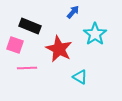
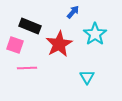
red star: moved 5 px up; rotated 16 degrees clockwise
cyan triangle: moved 7 px right; rotated 28 degrees clockwise
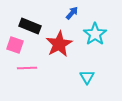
blue arrow: moved 1 px left, 1 px down
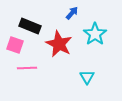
red star: rotated 16 degrees counterclockwise
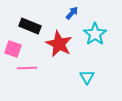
pink square: moved 2 px left, 4 px down
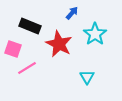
pink line: rotated 30 degrees counterclockwise
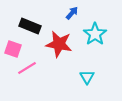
red star: rotated 16 degrees counterclockwise
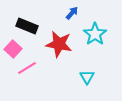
black rectangle: moved 3 px left
pink square: rotated 24 degrees clockwise
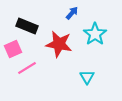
pink square: rotated 24 degrees clockwise
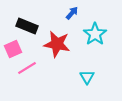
red star: moved 2 px left
